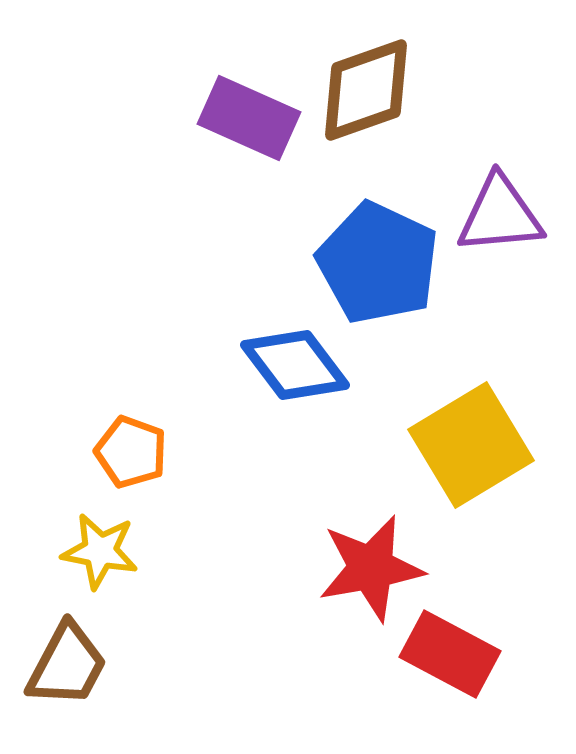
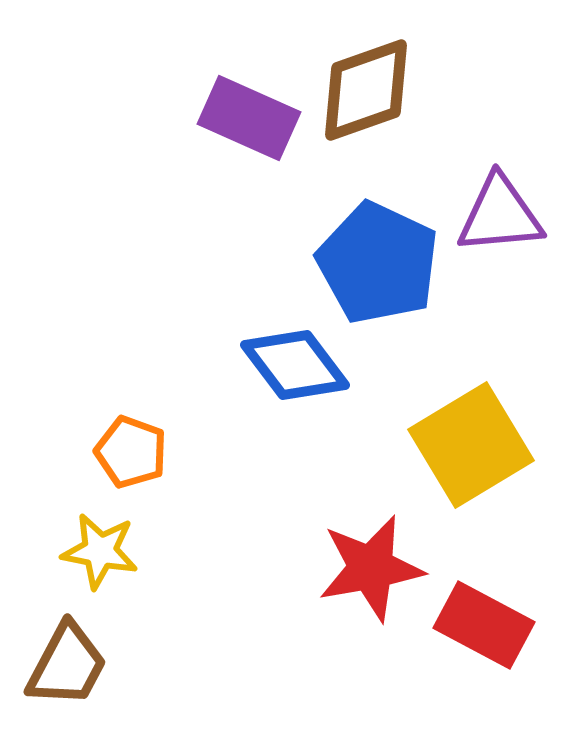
red rectangle: moved 34 px right, 29 px up
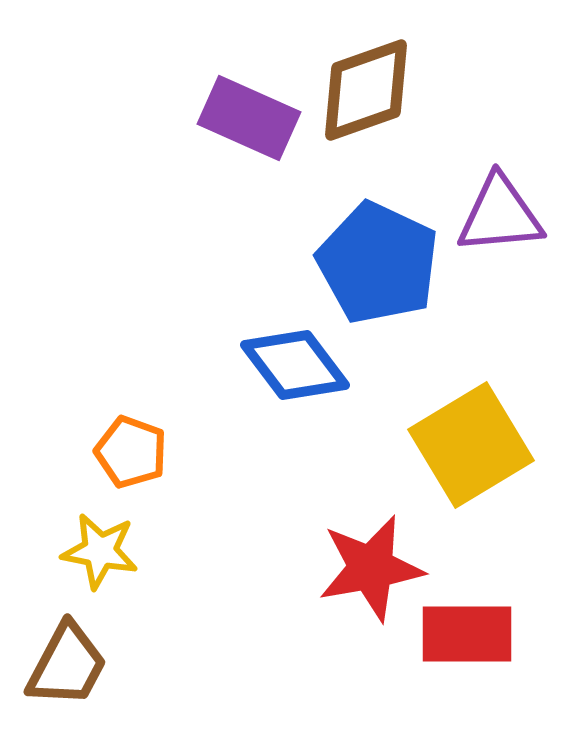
red rectangle: moved 17 px left, 9 px down; rotated 28 degrees counterclockwise
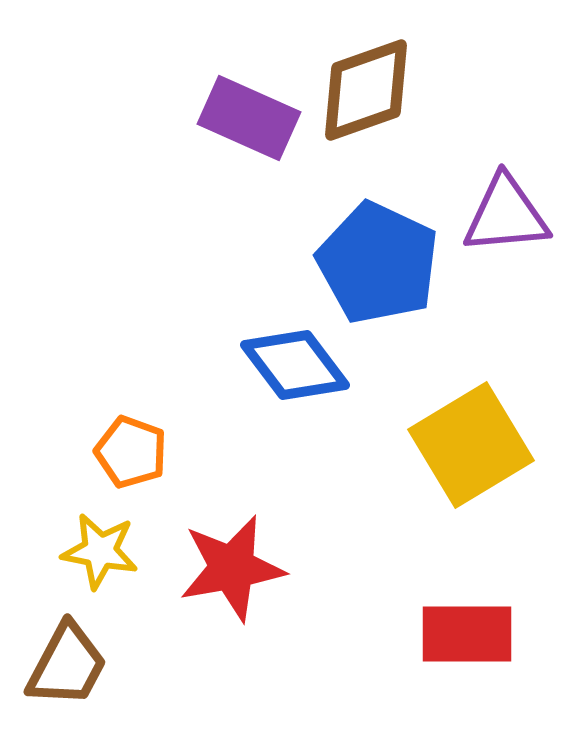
purple triangle: moved 6 px right
red star: moved 139 px left
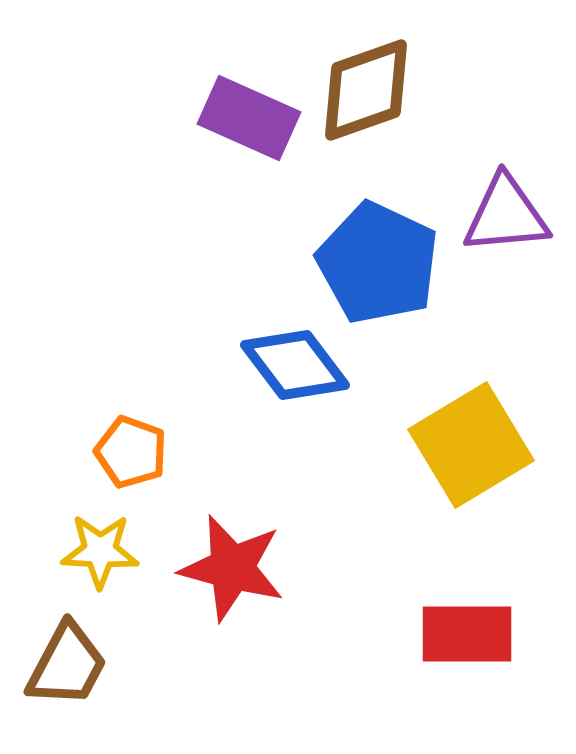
yellow star: rotated 8 degrees counterclockwise
red star: rotated 25 degrees clockwise
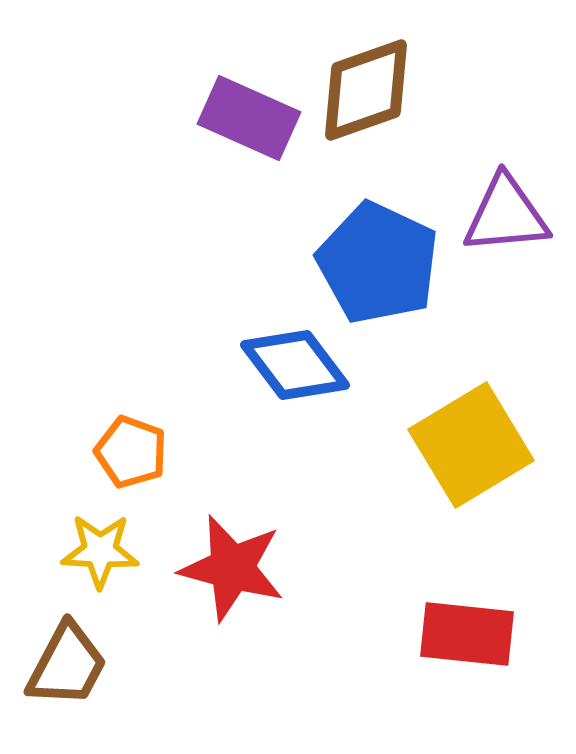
red rectangle: rotated 6 degrees clockwise
